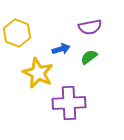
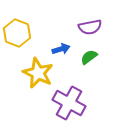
purple cross: rotated 32 degrees clockwise
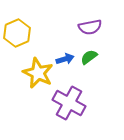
yellow hexagon: rotated 16 degrees clockwise
blue arrow: moved 4 px right, 10 px down
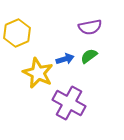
green semicircle: moved 1 px up
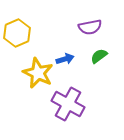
green semicircle: moved 10 px right
purple cross: moved 1 px left, 1 px down
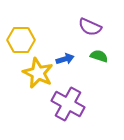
purple semicircle: rotated 35 degrees clockwise
yellow hexagon: moved 4 px right, 7 px down; rotated 24 degrees clockwise
green semicircle: rotated 54 degrees clockwise
